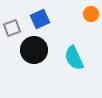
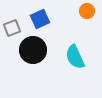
orange circle: moved 4 px left, 3 px up
black circle: moved 1 px left
cyan semicircle: moved 1 px right, 1 px up
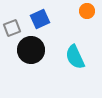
black circle: moved 2 px left
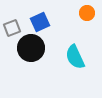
orange circle: moved 2 px down
blue square: moved 3 px down
black circle: moved 2 px up
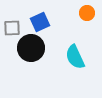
gray square: rotated 18 degrees clockwise
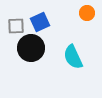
gray square: moved 4 px right, 2 px up
cyan semicircle: moved 2 px left
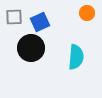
gray square: moved 2 px left, 9 px up
cyan semicircle: moved 3 px right; rotated 150 degrees counterclockwise
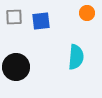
blue square: moved 1 px right, 1 px up; rotated 18 degrees clockwise
black circle: moved 15 px left, 19 px down
